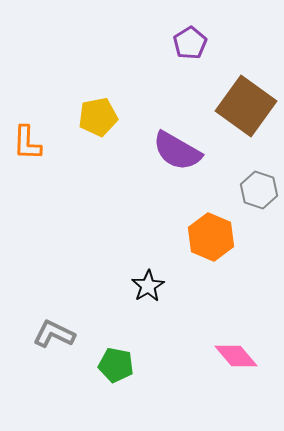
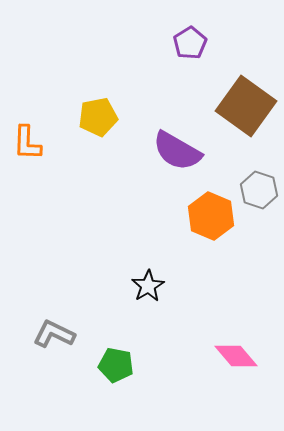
orange hexagon: moved 21 px up
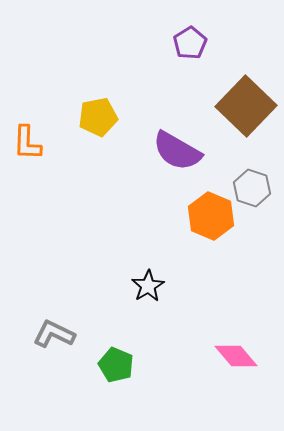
brown square: rotated 8 degrees clockwise
gray hexagon: moved 7 px left, 2 px up
green pentagon: rotated 12 degrees clockwise
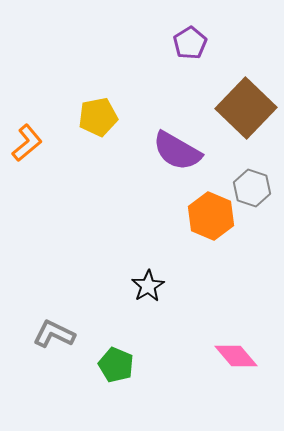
brown square: moved 2 px down
orange L-shape: rotated 132 degrees counterclockwise
